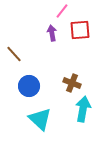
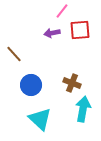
purple arrow: rotated 91 degrees counterclockwise
blue circle: moved 2 px right, 1 px up
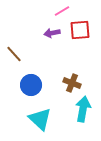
pink line: rotated 21 degrees clockwise
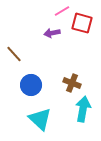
red square: moved 2 px right, 7 px up; rotated 20 degrees clockwise
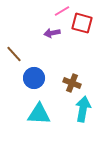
blue circle: moved 3 px right, 7 px up
cyan triangle: moved 1 px left, 5 px up; rotated 40 degrees counterclockwise
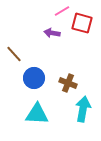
purple arrow: rotated 21 degrees clockwise
brown cross: moved 4 px left
cyan triangle: moved 2 px left
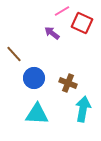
red square: rotated 10 degrees clockwise
purple arrow: rotated 28 degrees clockwise
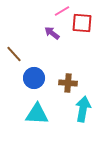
red square: rotated 20 degrees counterclockwise
brown cross: rotated 18 degrees counterclockwise
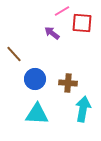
blue circle: moved 1 px right, 1 px down
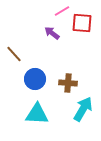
cyan arrow: rotated 20 degrees clockwise
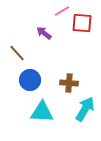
purple arrow: moved 8 px left
brown line: moved 3 px right, 1 px up
blue circle: moved 5 px left, 1 px down
brown cross: moved 1 px right
cyan arrow: moved 2 px right
cyan triangle: moved 5 px right, 2 px up
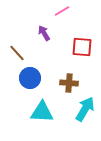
red square: moved 24 px down
purple arrow: rotated 21 degrees clockwise
blue circle: moved 2 px up
